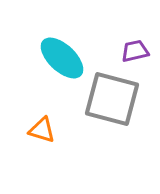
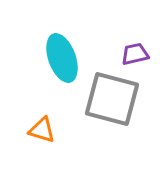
purple trapezoid: moved 3 px down
cyan ellipse: rotated 27 degrees clockwise
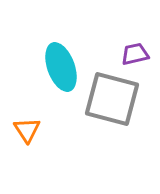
cyan ellipse: moved 1 px left, 9 px down
orange triangle: moved 15 px left; rotated 40 degrees clockwise
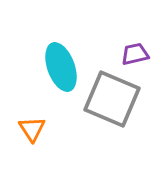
gray square: rotated 8 degrees clockwise
orange triangle: moved 5 px right, 1 px up
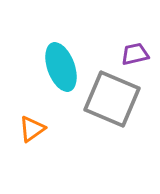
orange triangle: rotated 28 degrees clockwise
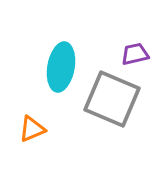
cyan ellipse: rotated 30 degrees clockwise
orange triangle: rotated 12 degrees clockwise
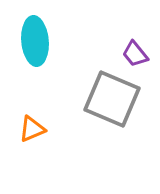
purple trapezoid: rotated 116 degrees counterclockwise
cyan ellipse: moved 26 px left, 26 px up; rotated 15 degrees counterclockwise
